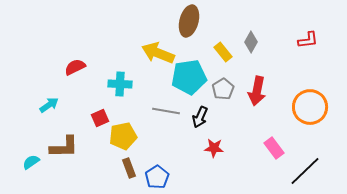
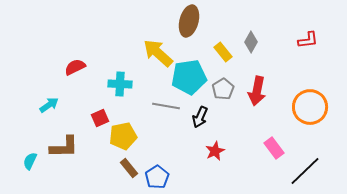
yellow arrow: rotated 20 degrees clockwise
gray line: moved 5 px up
red star: moved 1 px right, 3 px down; rotated 30 degrees counterclockwise
cyan semicircle: moved 1 px left, 1 px up; rotated 30 degrees counterclockwise
brown rectangle: rotated 18 degrees counterclockwise
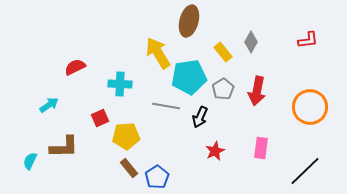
yellow arrow: rotated 16 degrees clockwise
yellow pentagon: moved 3 px right; rotated 8 degrees clockwise
pink rectangle: moved 13 px left; rotated 45 degrees clockwise
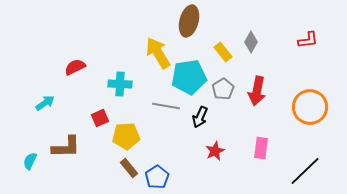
cyan arrow: moved 4 px left, 2 px up
brown L-shape: moved 2 px right
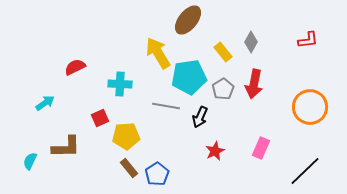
brown ellipse: moved 1 px left, 1 px up; rotated 24 degrees clockwise
red arrow: moved 3 px left, 7 px up
pink rectangle: rotated 15 degrees clockwise
blue pentagon: moved 3 px up
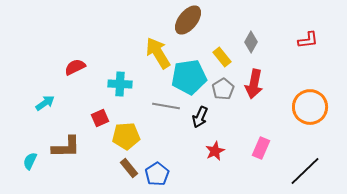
yellow rectangle: moved 1 px left, 5 px down
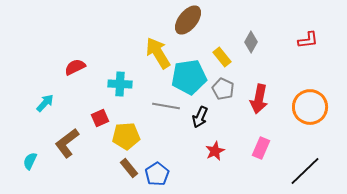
red arrow: moved 5 px right, 15 px down
gray pentagon: rotated 15 degrees counterclockwise
cyan arrow: rotated 12 degrees counterclockwise
brown L-shape: moved 1 px right, 4 px up; rotated 144 degrees clockwise
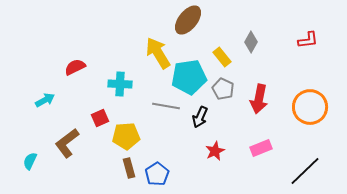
cyan arrow: moved 3 px up; rotated 18 degrees clockwise
pink rectangle: rotated 45 degrees clockwise
brown rectangle: rotated 24 degrees clockwise
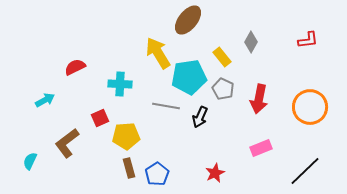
red star: moved 22 px down
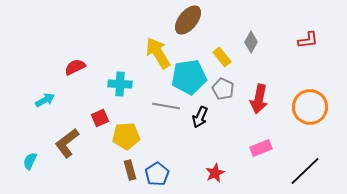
brown rectangle: moved 1 px right, 2 px down
